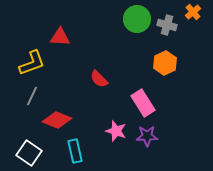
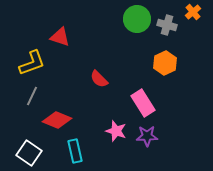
red triangle: rotated 15 degrees clockwise
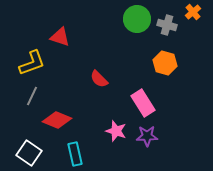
orange hexagon: rotated 20 degrees counterclockwise
cyan rectangle: moved 3 px down
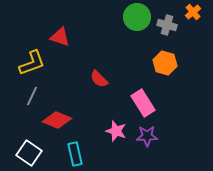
green circle: moved 2 px up
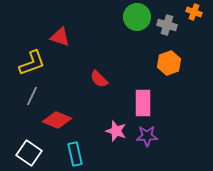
orange cross: moved 1 px right; rotated 28 degrees counterclockwise
orange hexagon: moved 4 px right; rotated 25 degrees clockwise
pink rectangle: rotated 32 degrees clockwise
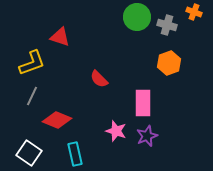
purple star: rotated 20 degrees counterclockwise
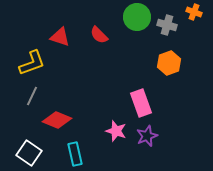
red semicircle: moved 44 px up
pink rectangle: moved 2 px left; rotated 20 degrees counterclockwise
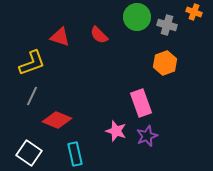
orange hexagon: moved 4 px left
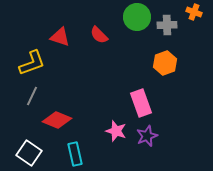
gray cross: rotated 18 degrees counterclockwise
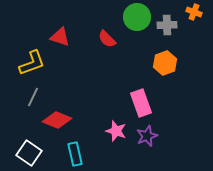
red semicircle: moved 8 px right, 4 px down
gray line: moved 1 px right, 1 px down
